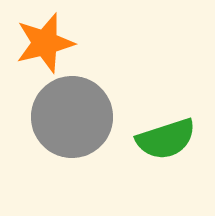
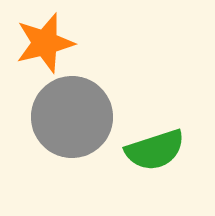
green semicircle: moved 11 px left, 11 px down
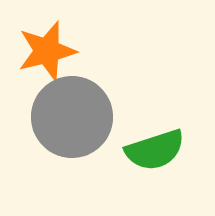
orange star: moved 2 px right, 8 px down
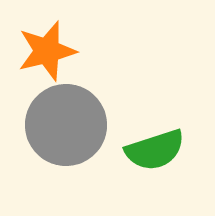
gray circle: moved 6 px left, 8 px down
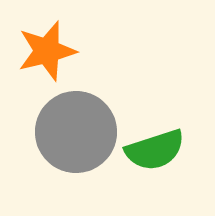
gray circle: moved 10 px right, 7 px down
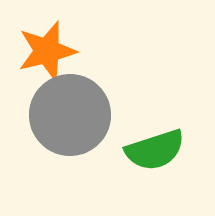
gray circle: moved 6 px left, 17 px up
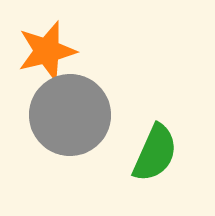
green semicircle: moved 3 px down; rotated 48 degrees counterclockwise
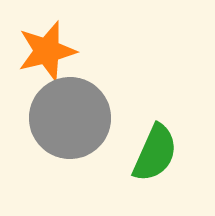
gray circle: moved 3 px down
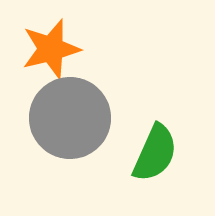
orange star: moved 4 px right, 2 px up
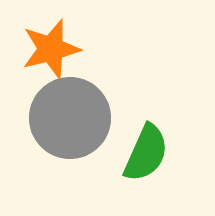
green semicircle: moved 9 px left
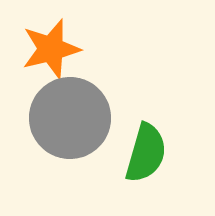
green semicircle: rotated 8 degrees counterclockwise
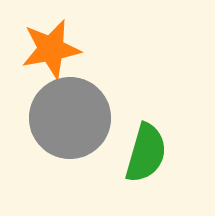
orange star: rotated 4 degrees clockwise
